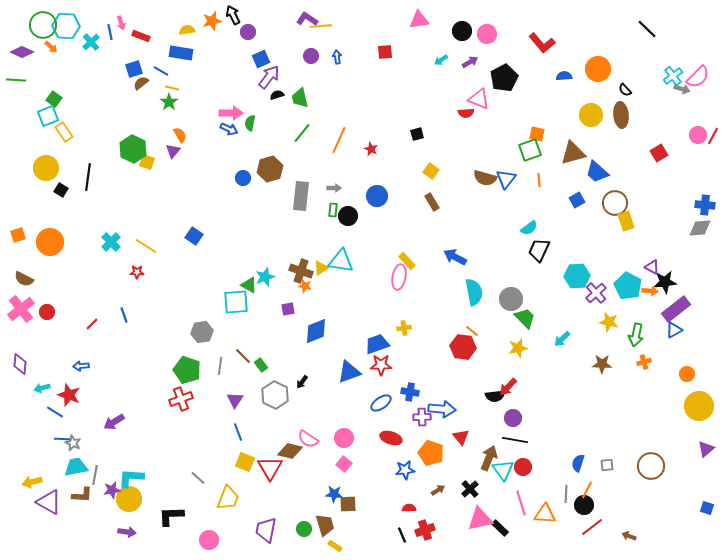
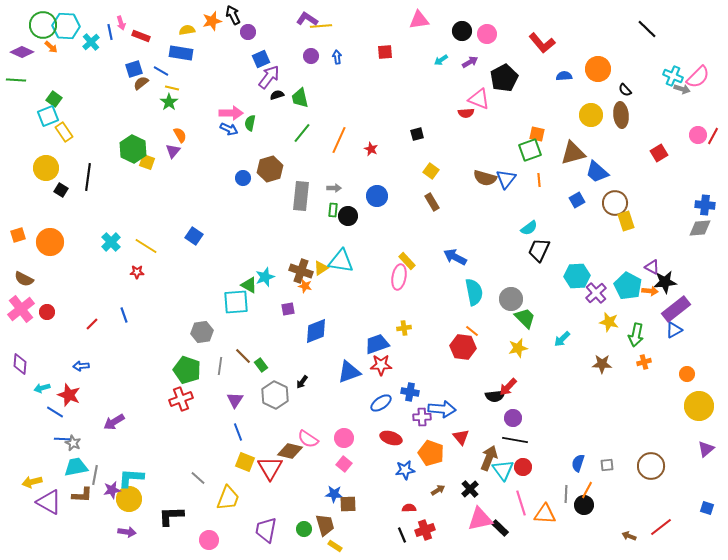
cyan cross at (673, 76): rotated 30 degrees counterclockwise
red line at (592, 527): moved 69 px right
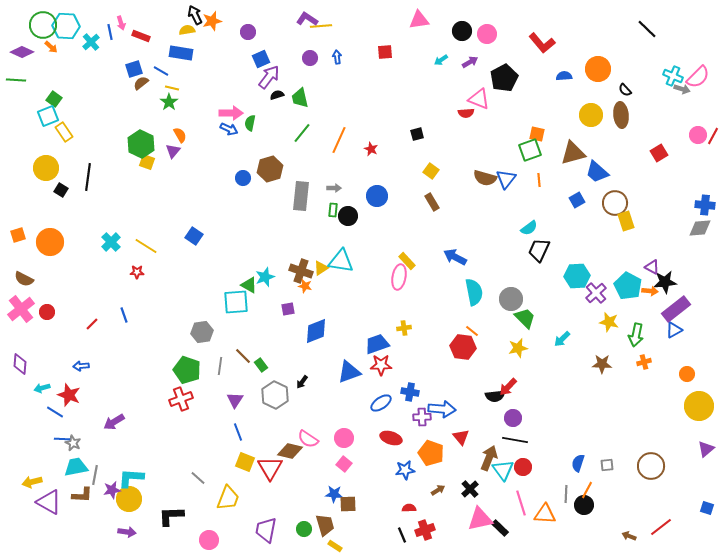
black arrow at (233, 15): moved 38 px left
purple circle at (311, 56): moved 1 px left, 2 px down
green hexagon at (133, 149): moved 8 px right, 5 px up
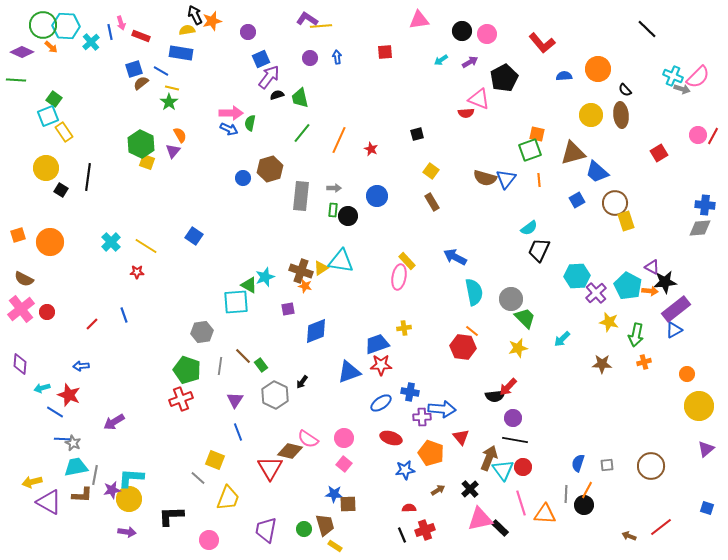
yellow square at (245, 462): moved 30 px left, 2 px up
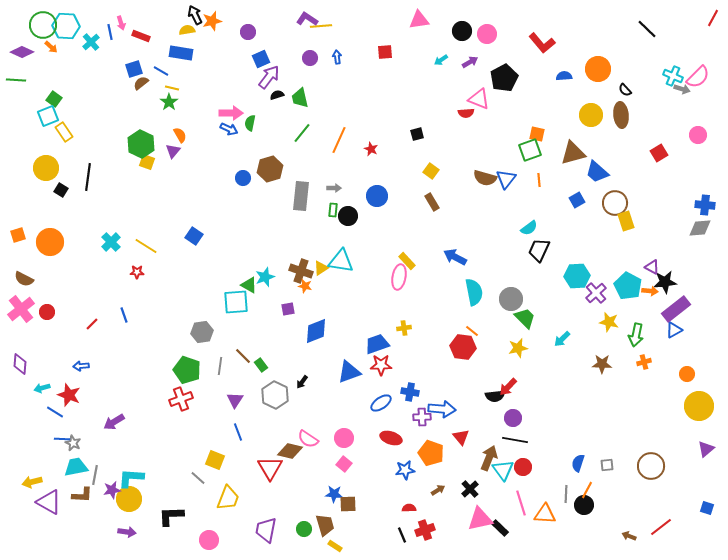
red line at (713, 136): moved 118 px up
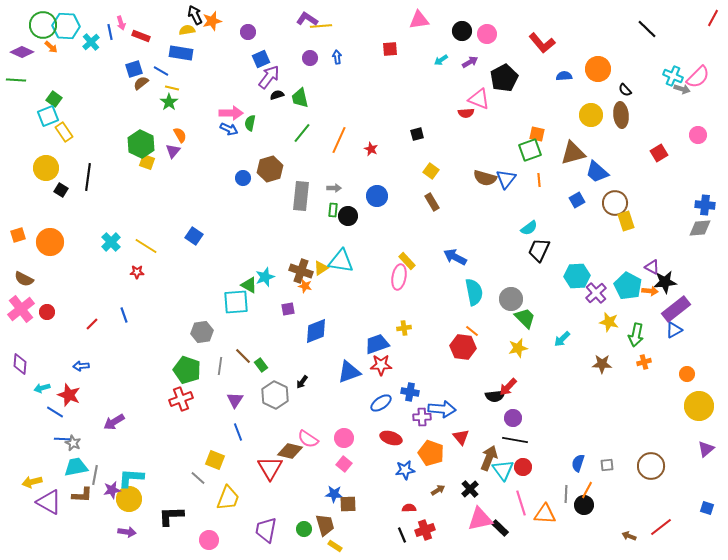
red square at (385, 52): moved 5 px right, 3 px up
